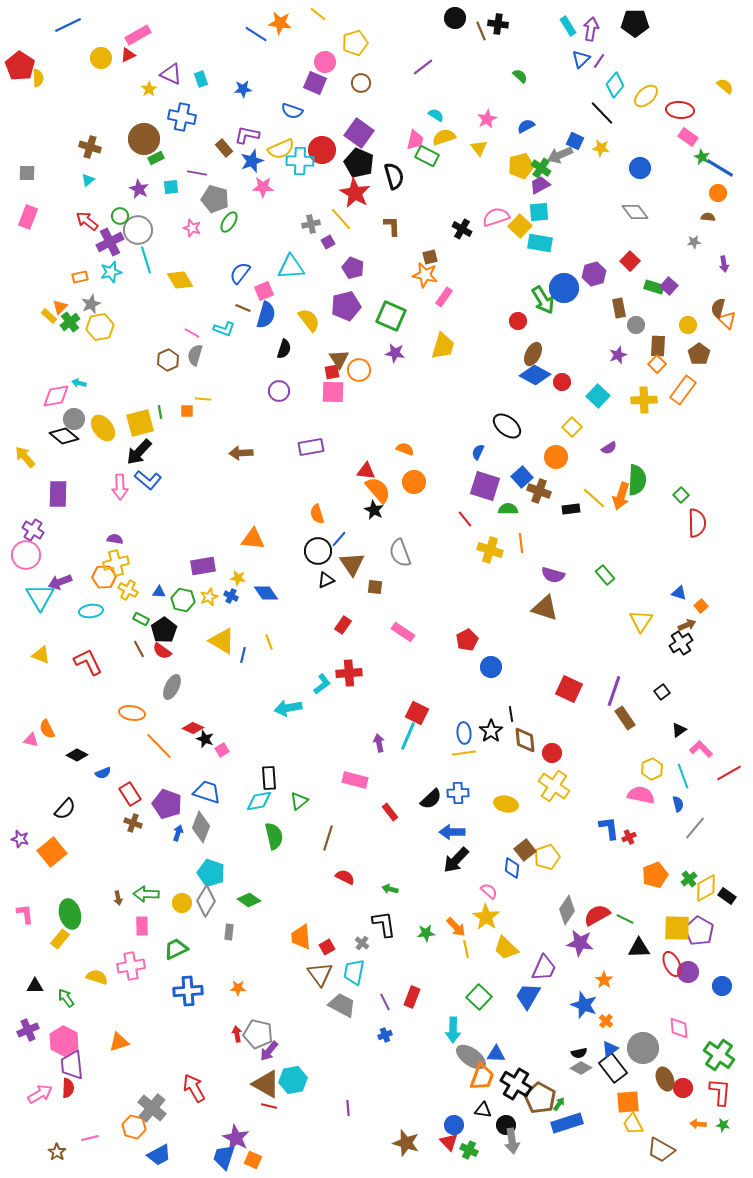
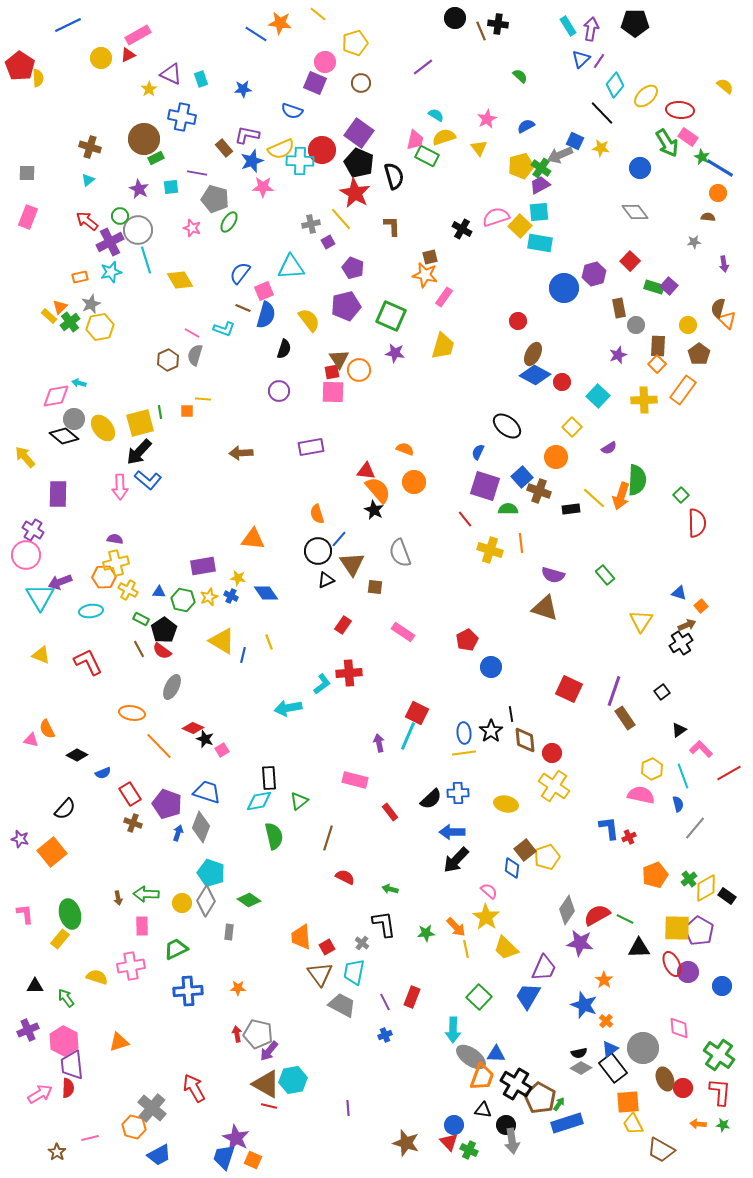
green arrow at (543, 300): moved 124 px right, 157 px up
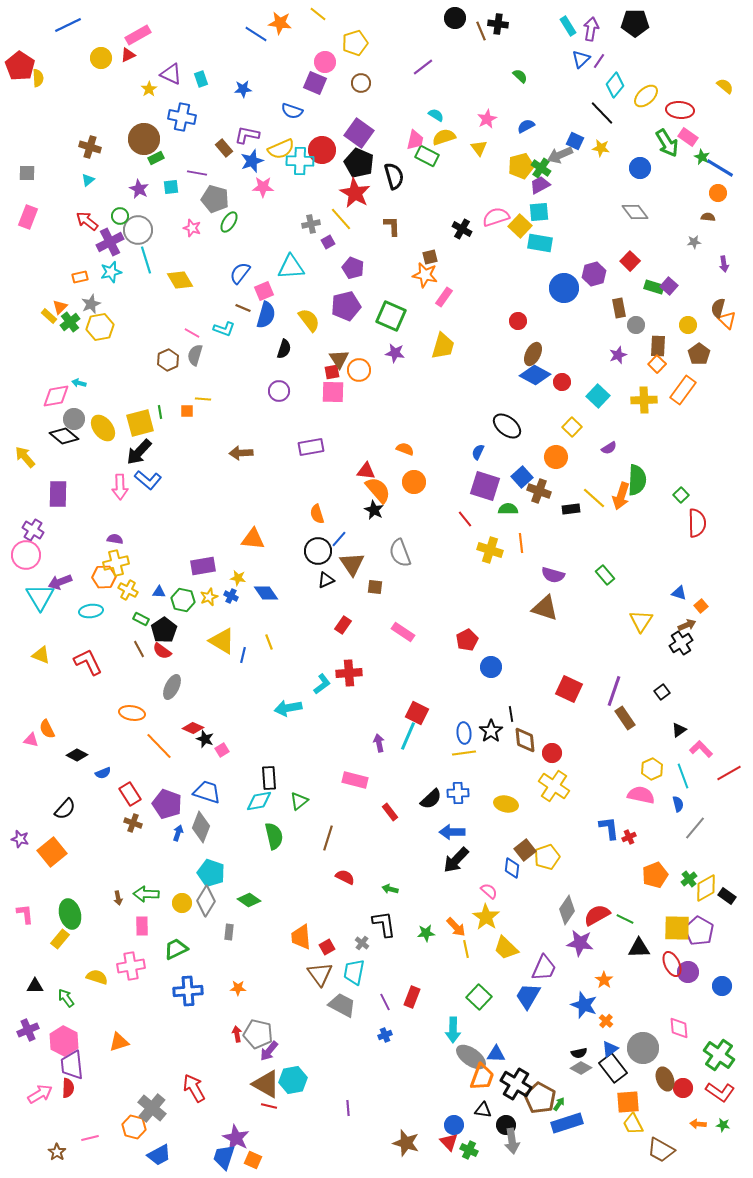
red L-shape at (720, 1092): rotated 120 degrees clockwise
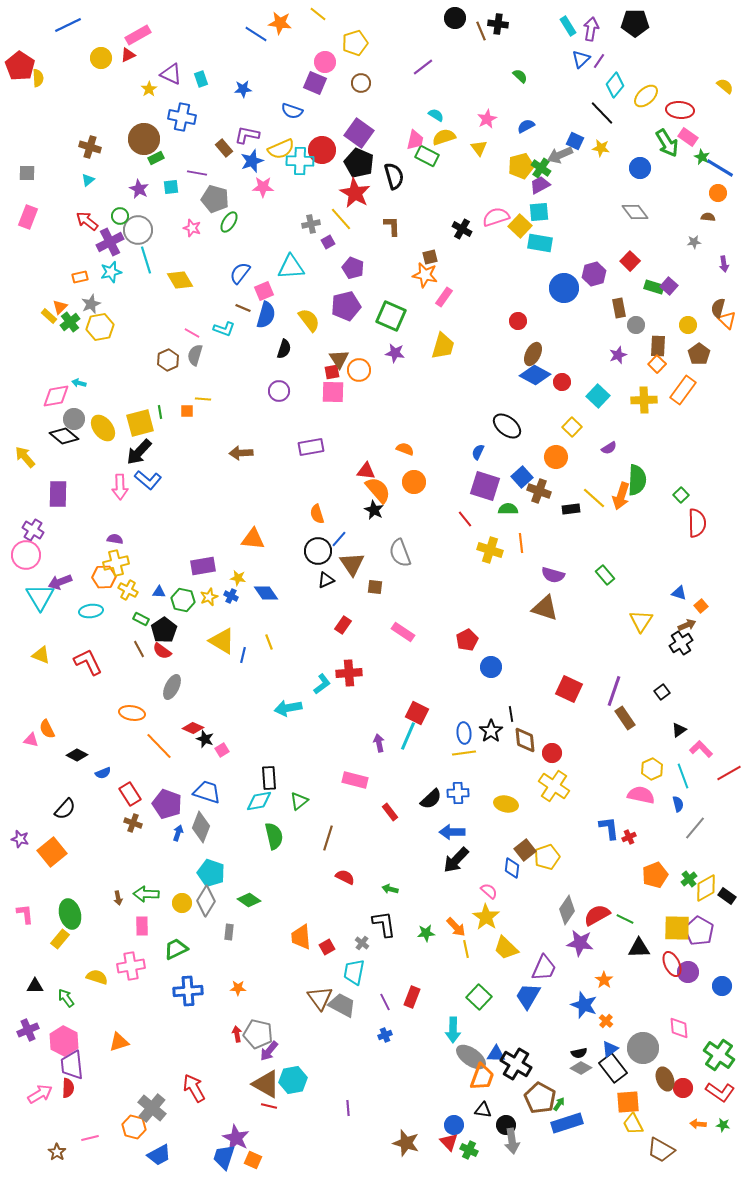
brown triangle at (320, 974): moved 24 px down
black cross at (516, 1084): moved 20 px up
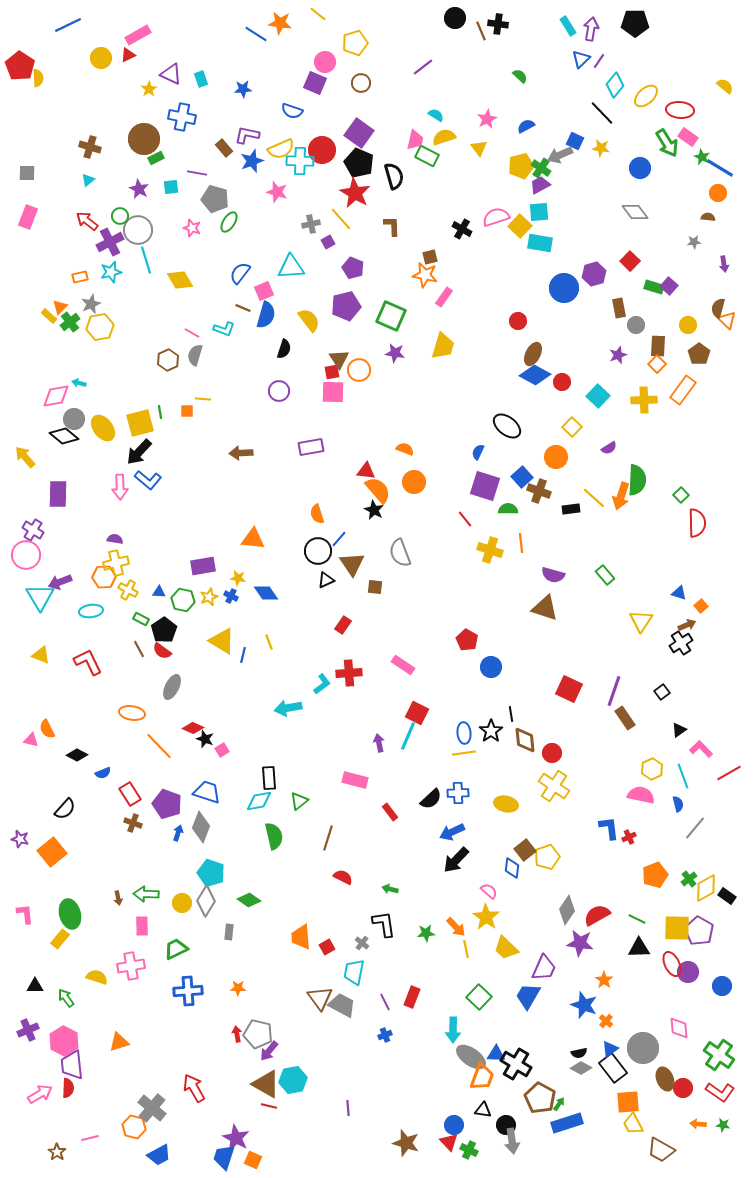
pink star at (263, 187): moved 14 px right, 5 px down; rotated 15 degrees clockwise
pink rectangle at (403, 632): moved 33 px down
red pentagon at (467, 640): rotated 15 degrees counterclockwise
blue arrow at (452, 832): rotated 25 degrees counterclockwise
red semicircle at (345, 877): moved 2 px left
green line at (625, 919): moved 12 px right
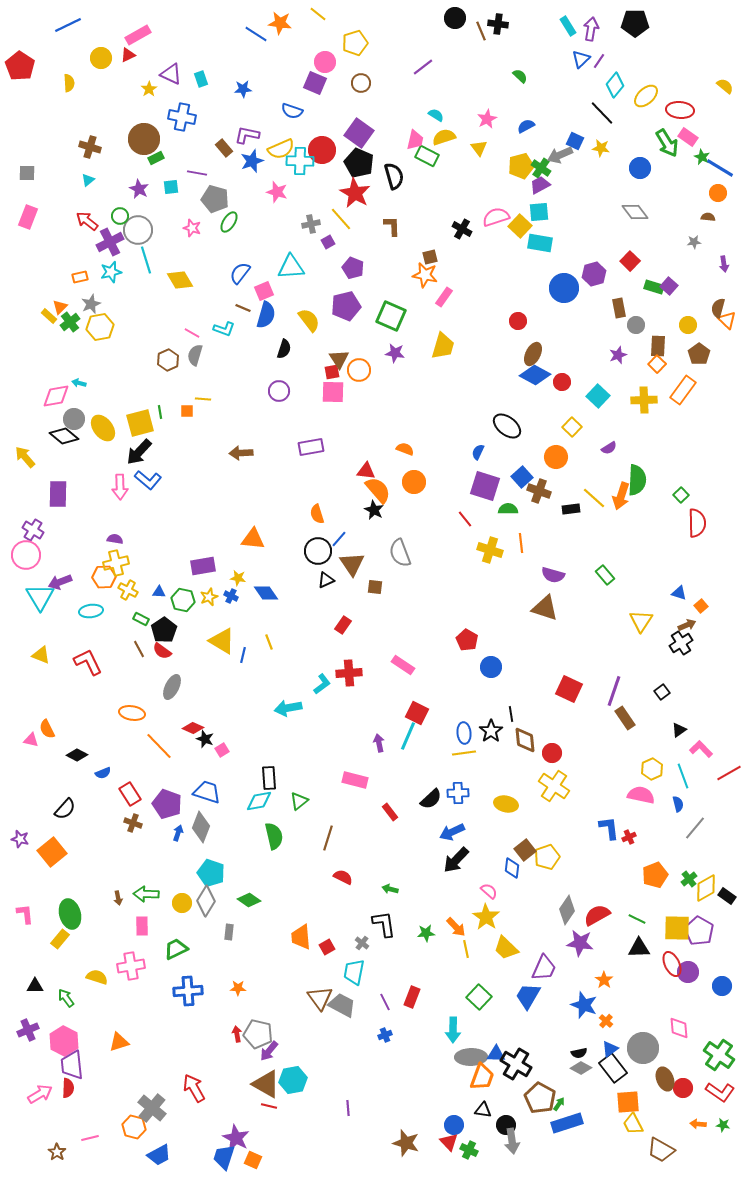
yellow semicircle at (38, 78): moved 31 px right, 5 px down
gray ellipse at (471, 1057): rotated 36 degrees counterclockwise
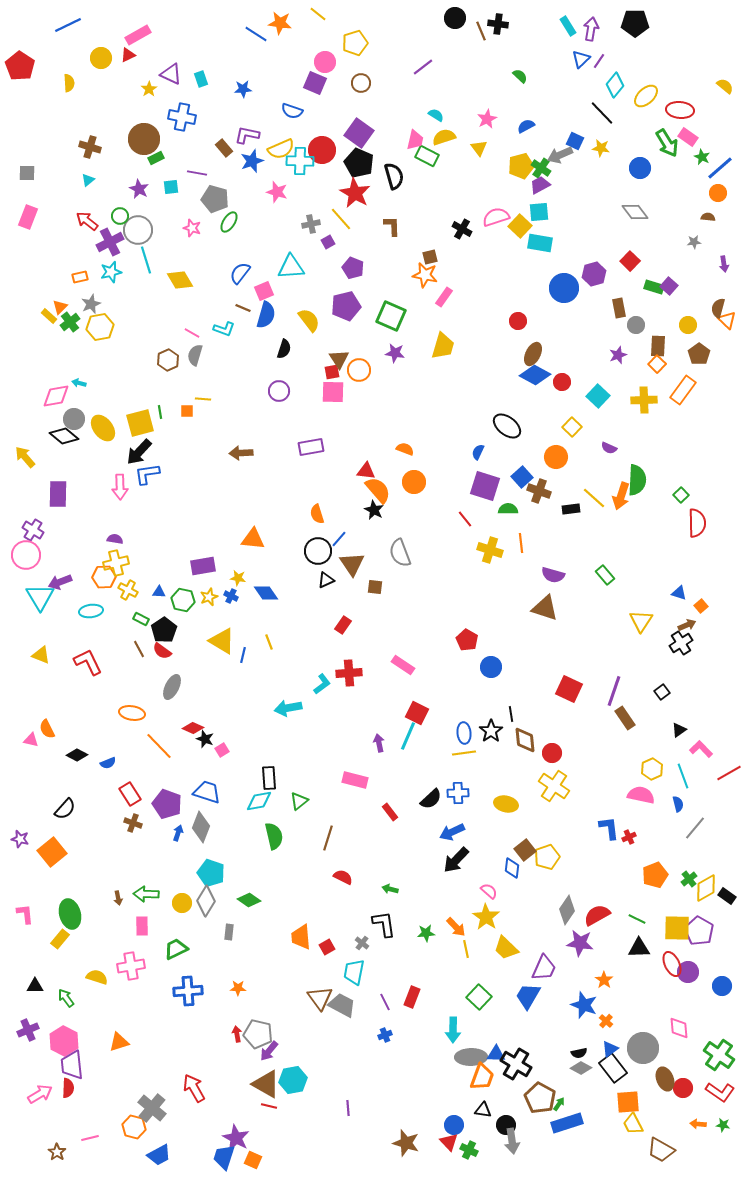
blue line at (720, 168): rotated 72 degrees counterclockwise
purple semicircle at (609, 448): rotated 56 degrees clockwise
blue L-shape at (148, 480): moved 1 px left, 6 px up; rotated 132 degrees clockwise
blue semicircle at (103, 773): moved 5 px right, 10 px up
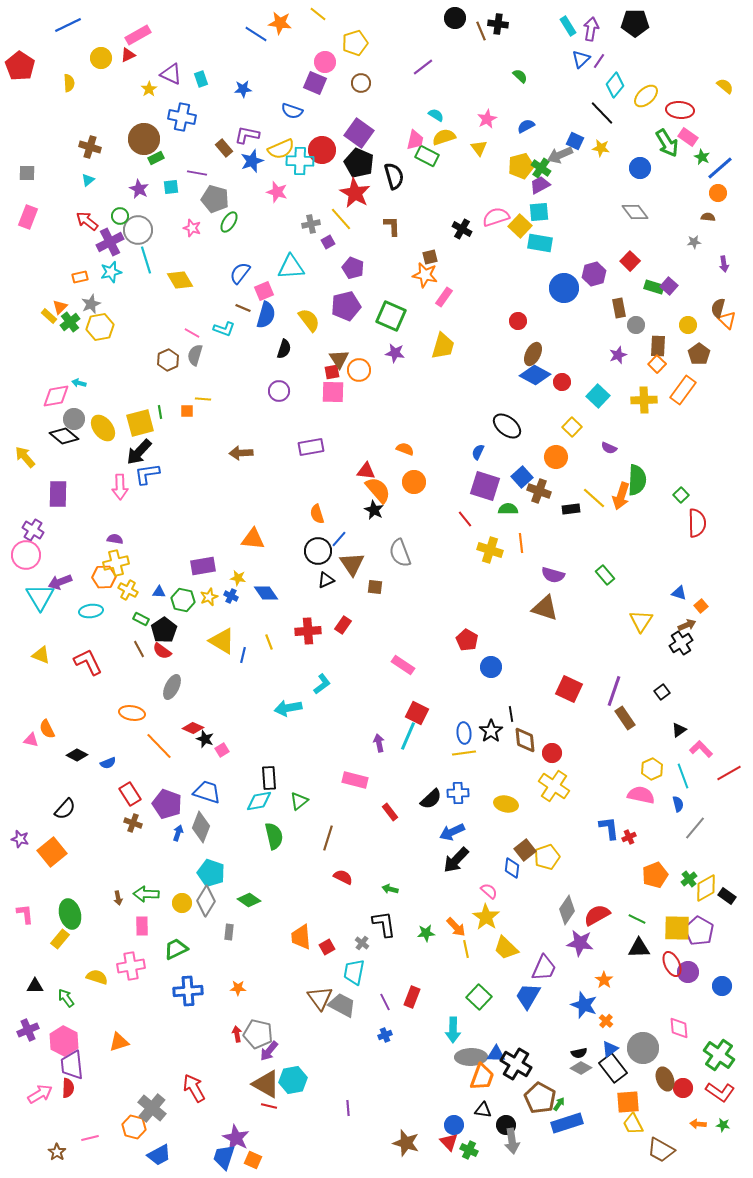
red cross at (349, 673): moved 41 px left, 42 px up
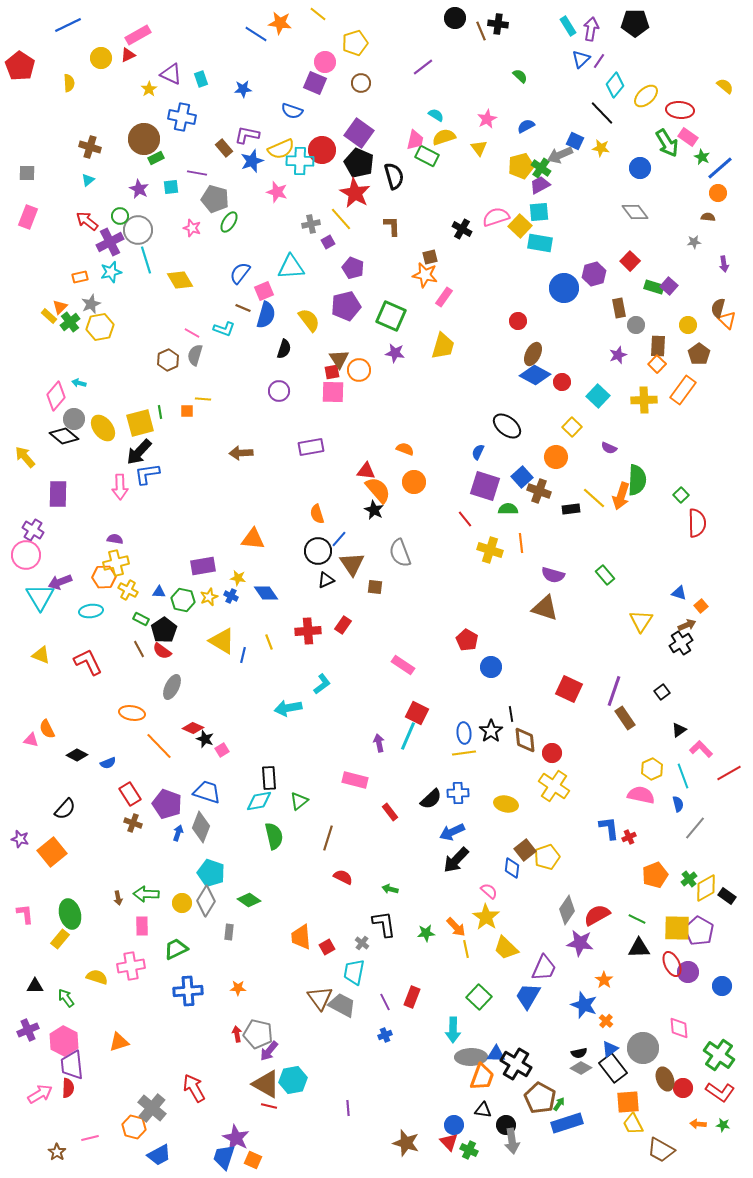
pink diamond at (56, 396): rotated 40 degrees counterclockwise
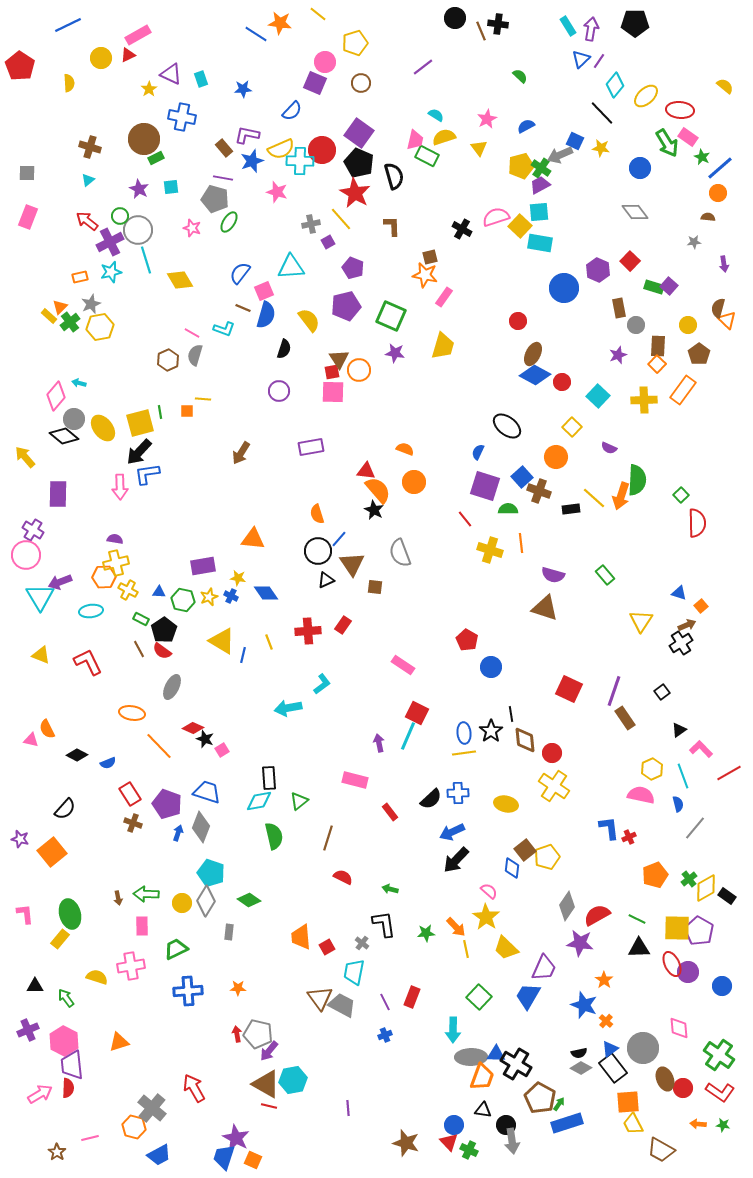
blue semicircle at (292, 111): rotated 65 degrees counterclockwise
purple line at (197, 173): moved 26 px right, 5 px down
purple hexagon at (594, 274): moved 4 px right, 4 px up; rotated 20 degrees counterclockwise
brown arrow at (241, 453): rotated 55 degrees counterclockwise
gray diamond at (567, 910): moved 4 px up
